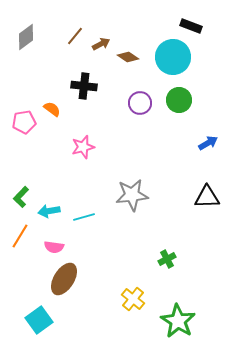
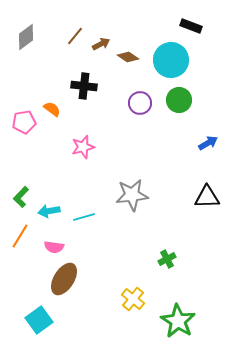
cyan circle: moved 2 px left, 3 px down
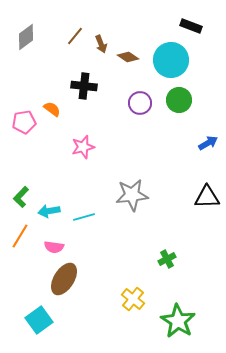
brown arrow: rotated 96 degrees clockwise
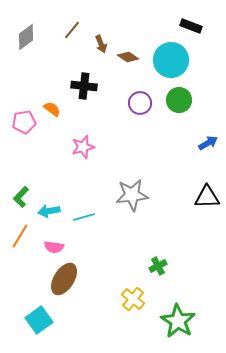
brown line: moved 3 px left, 6 px up
green cross: moved 9 px left, 7 px down
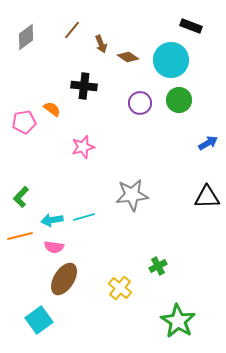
cyan arrow: moved 3 px right, 9 px down
orange line: rotated 45 degrees clockwise
yellow cross: moved 13 px left, 11 px up
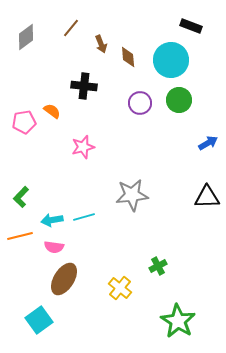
brown line: moved 1 px left, 2 px up
brown diamond: rotated 50 degrees clockwise
orange semicircle: moved 2 px down
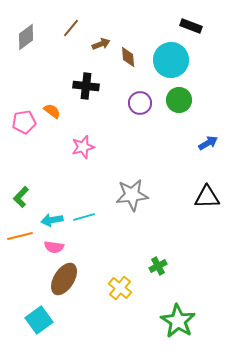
brown arrow: rotated 90 degrees counterclockwise
black cross: moved 2 px right
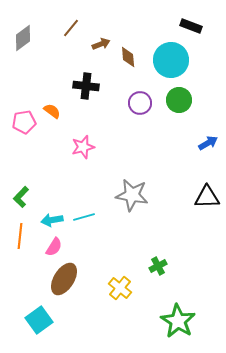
gray diamond: moved 3 px left, 1 px down
gray star: rotated 16 degrees clockwise
orange line: rotated 70 degrees counterclockwise
pink semicircle: rotated 66 degrees counterclockwise
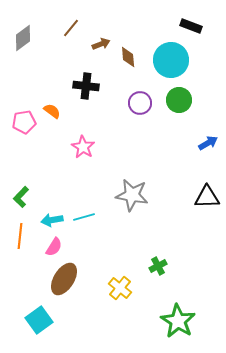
pink star: rotated 25 degrees counterclockwise
